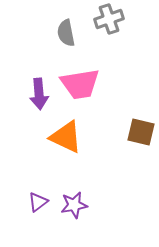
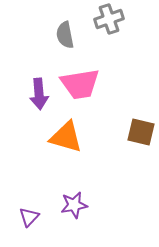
gray semicircle: moved 1 px left, 2 px down
orange triangle: rotated 9 degrees counterclockwise
purple triangle: moved 9 px left, 15 px down; rotated 10 degrees counterclockwise
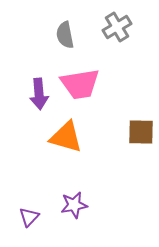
gray cross: moved 8 px right, 8 px down; rotated 12 degrees counterclockwise
brown square: rotated 12 degrees counterclockwise
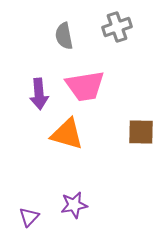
gray cross: rotated 12 degrees clockwise
gray semicircle: moved 1 px left, 1 px down
pink trapezoid: moved 5 px right, 2 px down
orange triangle: moved 1 px right, 3 px up
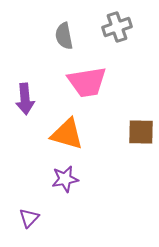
pink trapezoid: moved 2 px right, 4 px up
purple arrow: moved 14 px left, 5 px down
purple star: moved 9 px left, 26 px up
purple triangle: moved 1 px down
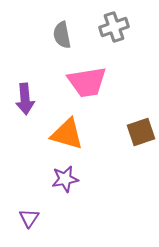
gray cross: moved 3 px left
gray semicircle: moved 2 px left, 1 px up
brown square: rotated 20 degrees counterclockwise
purple triangle: rotated 10 degrees counterclockwise
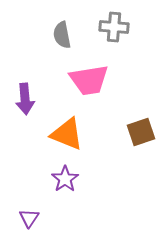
gray cross: rotated 24 degrees clockwise
pink trapezoid: moved 2 px right, 2 px up
orange triangle: rotated 6 degrees clockwise
purple star: rotated 24 degrees counterclockwise
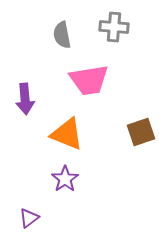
purple triangle: rotated 20 degrees clockwise
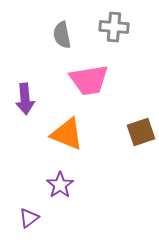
purple star: moved 5 px left, 6 px down
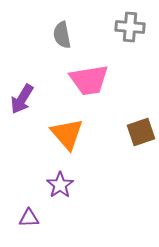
gray cross: moved 16 px right
purple arrow: moved 3 px left; rotated 36 degrees clockwise
orange triangle: rotated 27 degrees clockwise
purple triangle: rotated 35 degrees clockwise
